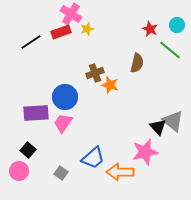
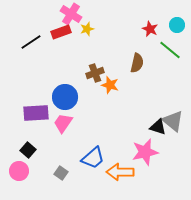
black triangle: rotated 30 degrees counterclockwise
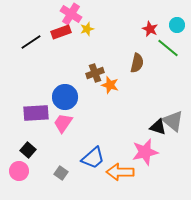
green line: moved 2 px left, 2 px up
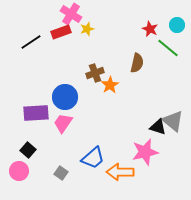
orange star: rotated 24 degrees clockwise
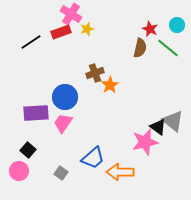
brown semicircle: moved 3 px right, 15 px up
black triangle: rotated 18 degrees clockwise
pink star: moved 10 px up
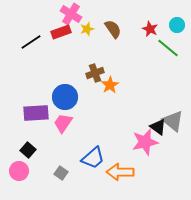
brown semicircle: moved 27 px left, 19 px up; rotated 48 degrees counterclockwise
